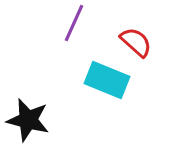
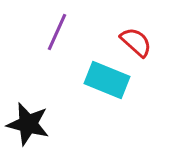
purple line: moved 17 px left, 9 px down
black star: moved 4 px down
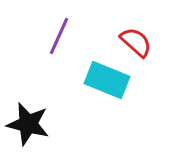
purple line: moved 2 px right, 4 px down
